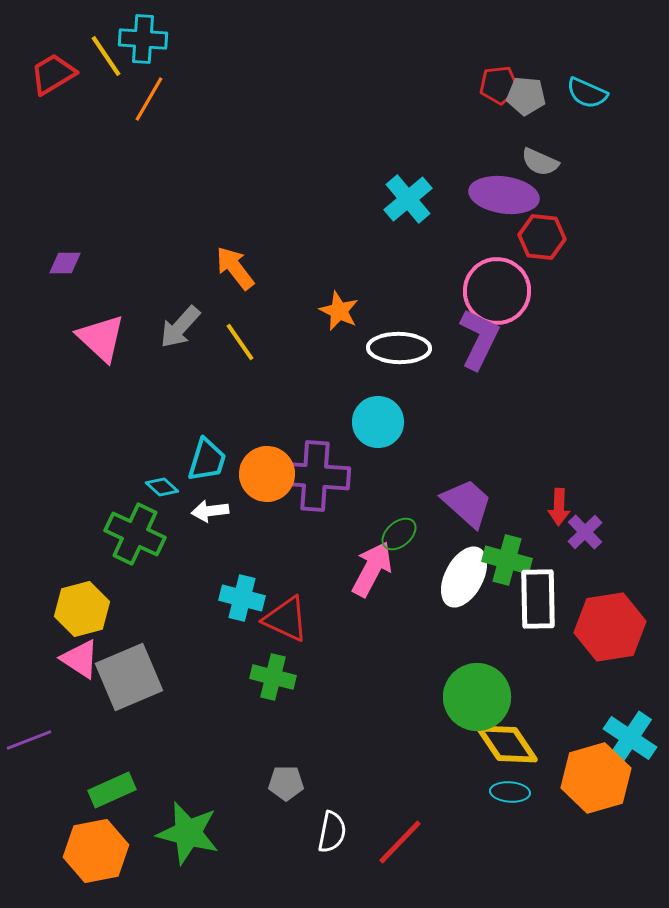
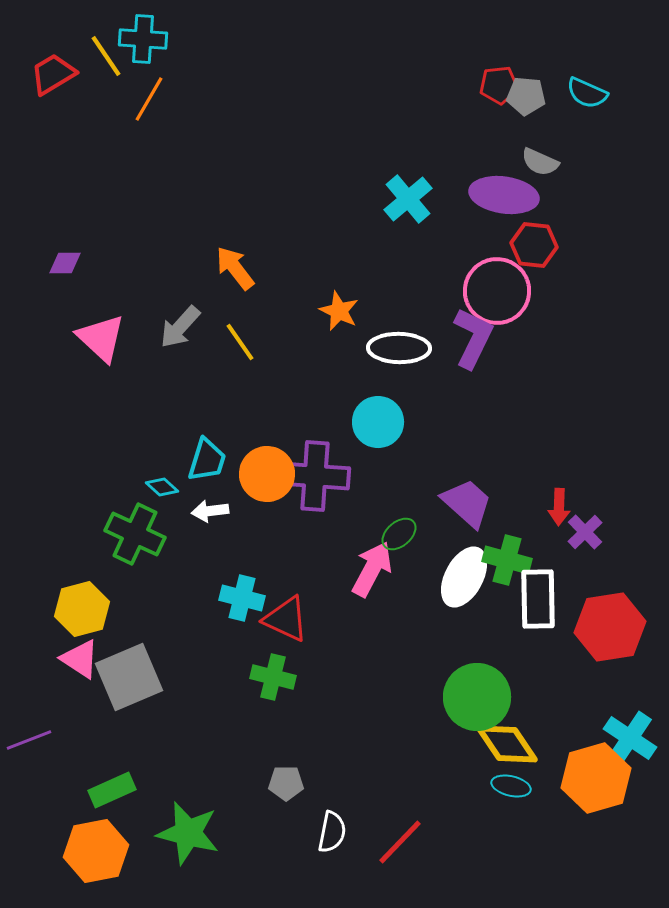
red hexagon at (542, 237): moved 8 px left, 8 px down
purple L-shape at (479, 339): moved 6 px left, 1 px up
cyan ellipse at (510, 792): moved 1 px right, 6 px up; rotated 9 degrees clockwise
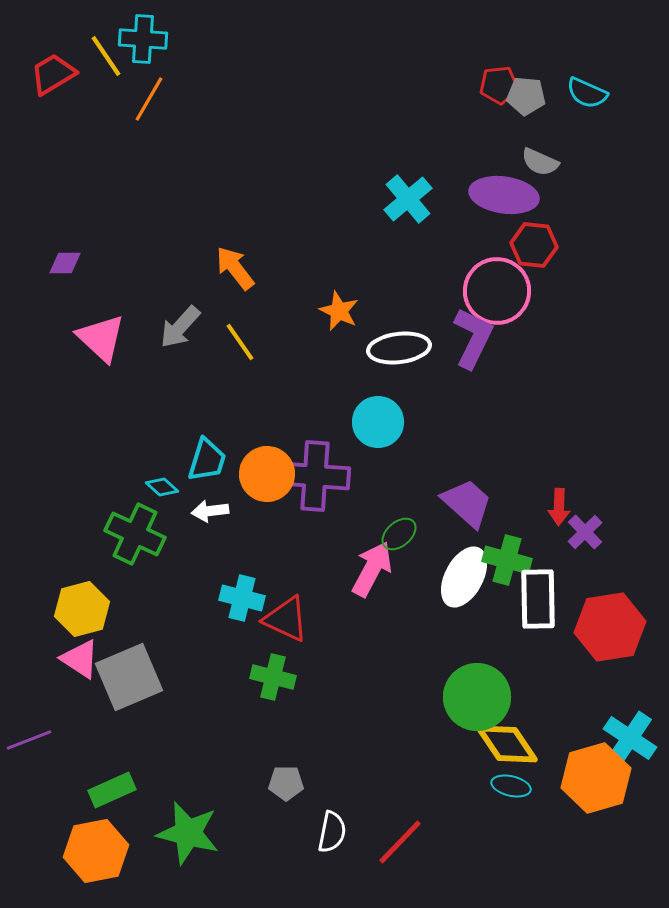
white ellipse at (399, 348): rotated 8 degrees counterclockwise
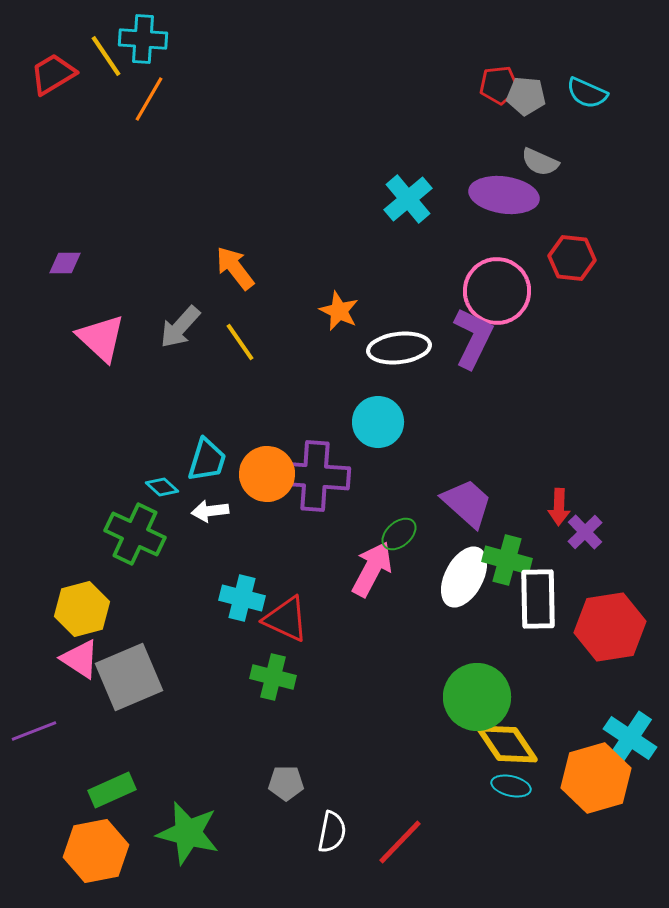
red hexagon at (534, 245): moved 38 px right, 13 px down
purple line at (29, 740): moved 5 px right, 9 px up
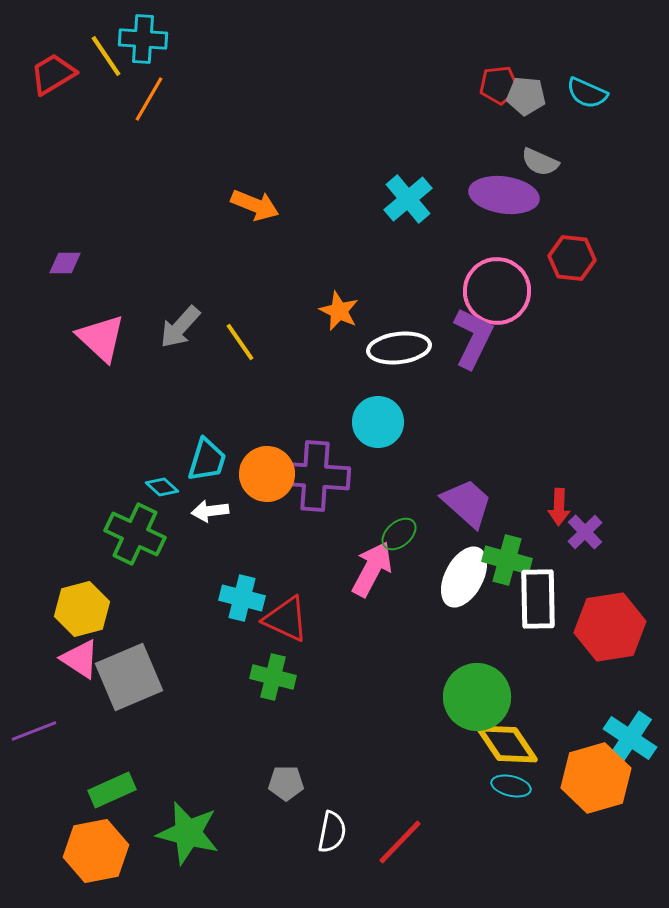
orange arrow at (235, 268): moved 20 px right, 63 px up; rotated 150 degrees clockwise
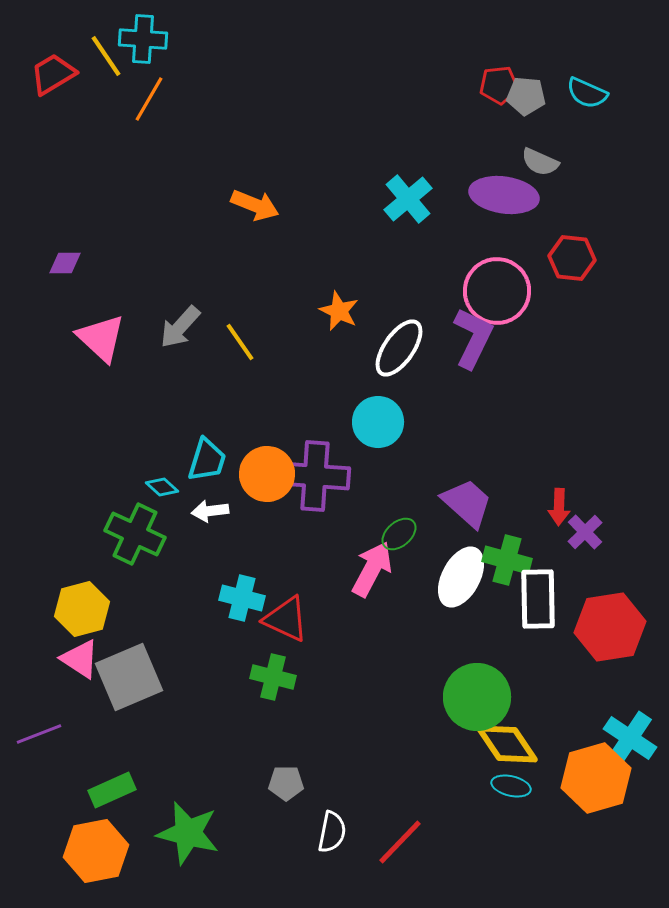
white ellipse at (399, 348): rotated 48 degrees counterclockwise
white ellipse at (464, 577): moved 3 px left
purple line at (34, 731): moved 5 px right, 3 px down
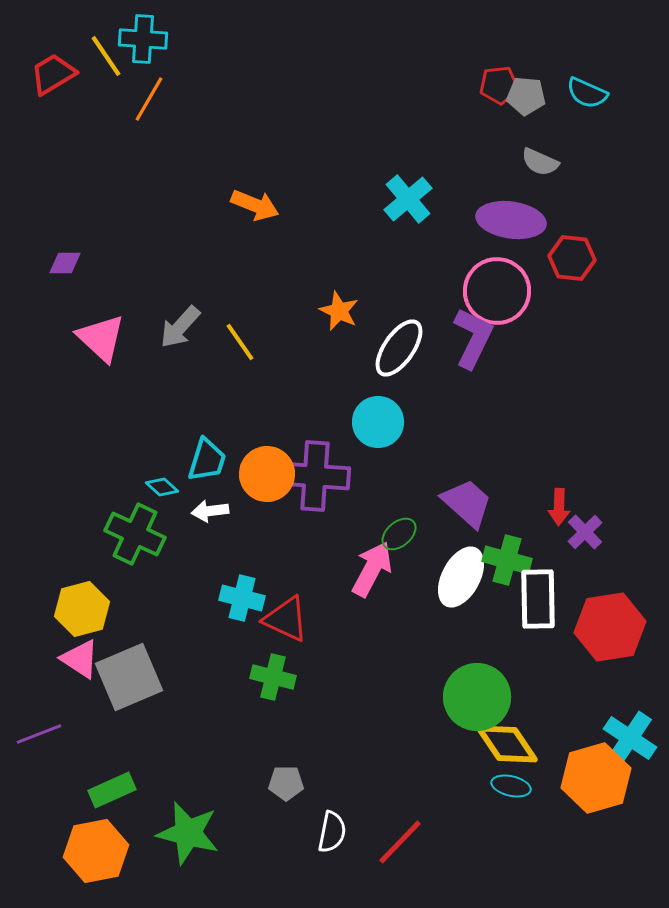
purple ellipse at (504, 195): moved 7 px right, 25 px down
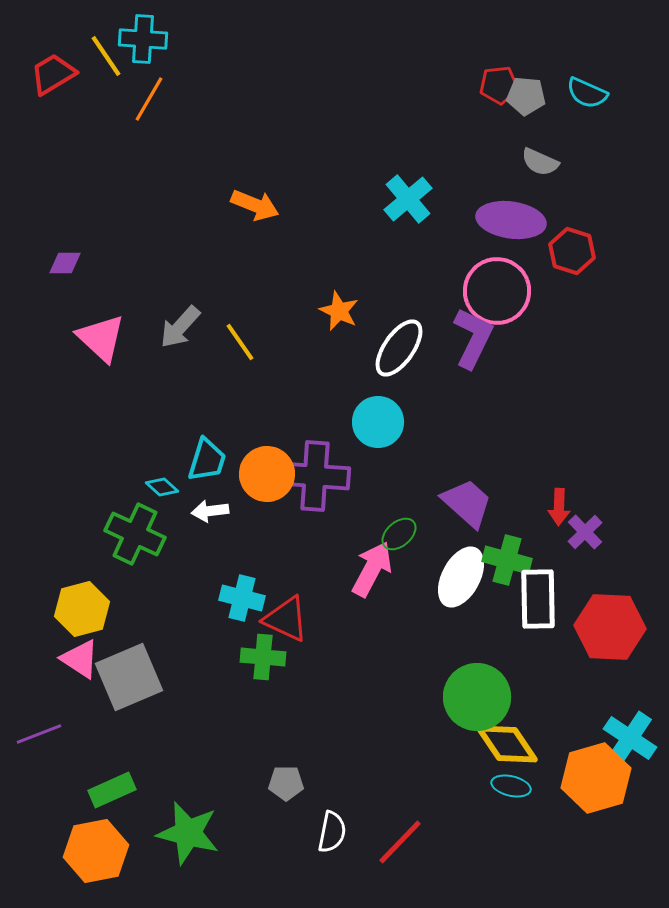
red hexagon at (572, 258): moved 7 px up; rotated 12 degrees clockwise
red hexagon at (610, 627): rotated 12 degrees clockwise
green cross at (273, 677): moved 10 px left, 20 px up; rotated 9 degrees counterclockwise
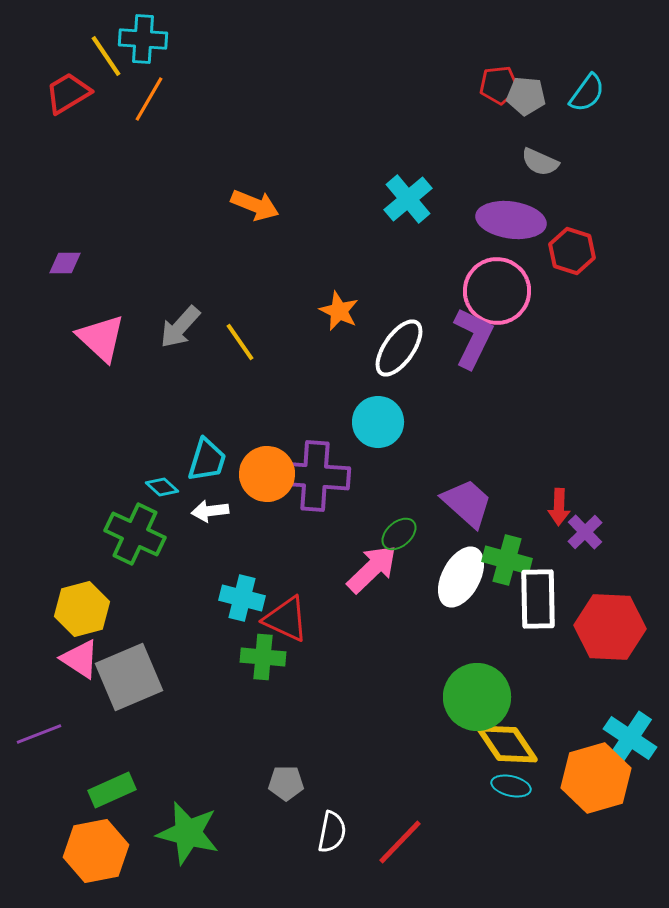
red trapezoid at (53, 74): moved 15 px right, 19 px down
cyan semicircle at (587, 93): rotated 78 degrees counterclockwise
pink arrow at (372, 569): rotated 18 degrees clockwise
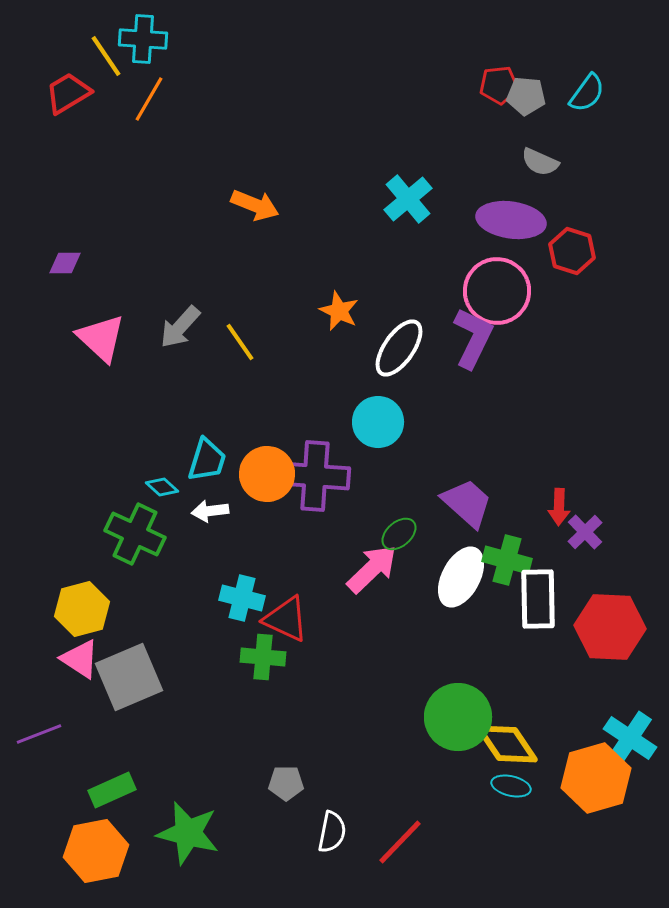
green circle at (477, 697): moved 19 px left, 20 px down
